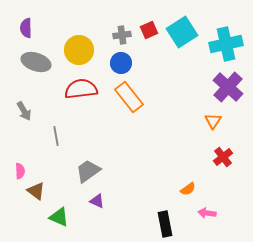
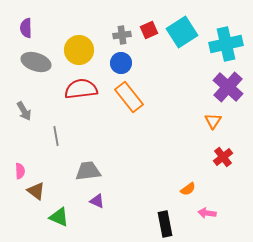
gray trapezoid: rotated 28 degrees clockwise
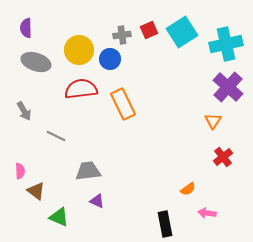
blue circle: moved 11 px left, 4 px up
orange rectangle: moved 6 px left, 7 px down; rotated 12 degrees clockwise
gray line: rotated 54 degrees counterclockwise
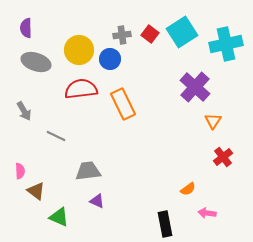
red square: moved 1 px right, 4 px down; rotated 30 degrees counterclockwise
purple cross: moved 33 px left
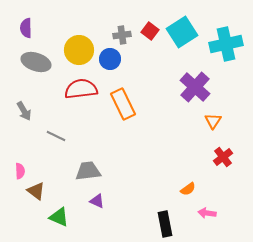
red square: moved 3 px up
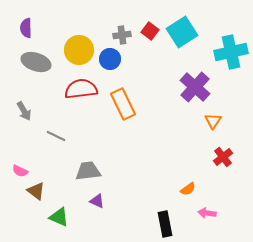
cyan cross: moved 5 px right, 8 px down
pink semicircle: rotated 119 degrees clockwise
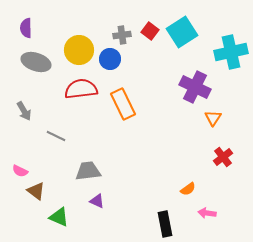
purple cross: rotated 16 degrees counterclockwise
orange triangle: moved 3 px up
